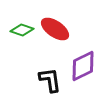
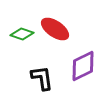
green diamond: moved 4 px down
black L-shape: moved 8 px left, 2 px up
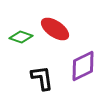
green diamond: moved 1 px left, 3 px down
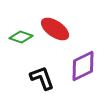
black L-shape: rotated 12 degrees counterclockwise
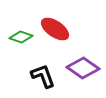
purple diamond: moved 2 px down; rotated 60 degrees clockwise
black L-shape: moved 1 px right, 2 px up
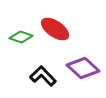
purple diamond: rotated 8 degrees clockwise
black L-shape: rotated 24 degrees counterclockwise
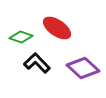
red ellipse: moved 2 px right, 1 px up
black L-shape: moved 6 px left, 13 px up
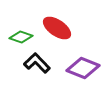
purple diamond: rotated 20 degrees counterclockwise
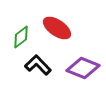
green diamond: rotated 55 degrees counterclockwise
black L-shape: moved 1 px right, 2 px down
